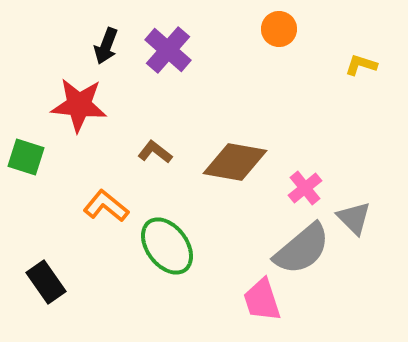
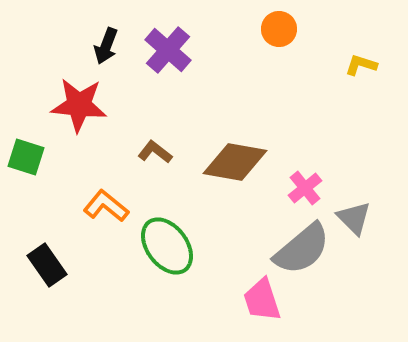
black rectangle: moved 1 px right, 17 px up
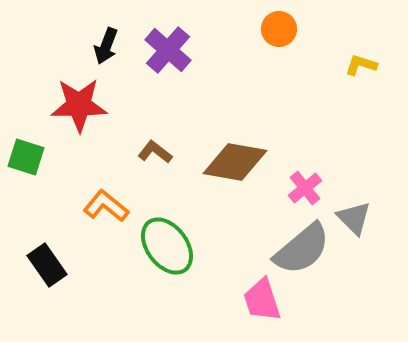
red star: rotated 6 degrees counterclockwise
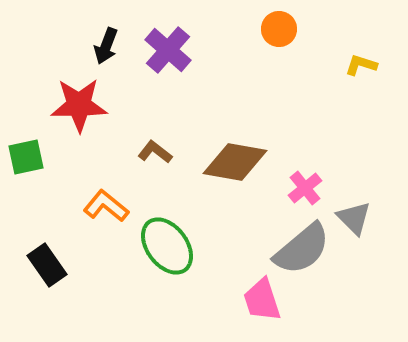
green square: rotated 30 degrees counterclockwise
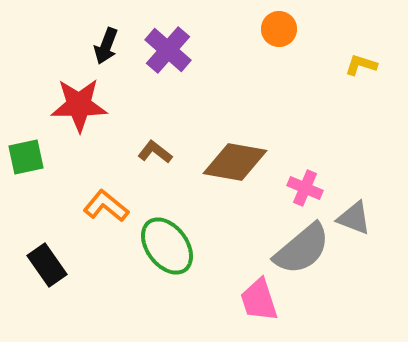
pink cross: rotated 28 degrees counterclockwise
gray triangle: rotated 24 degrees counterclockwise
pink trapezoid: moved 3 px left
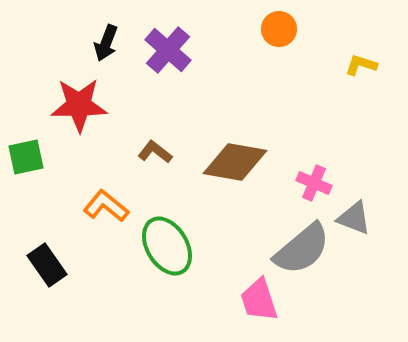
black arrow: moved 3 px up
pink cross: moved 9 px right, 5 px up
green ellipse: rotated 6 degrees clockwise
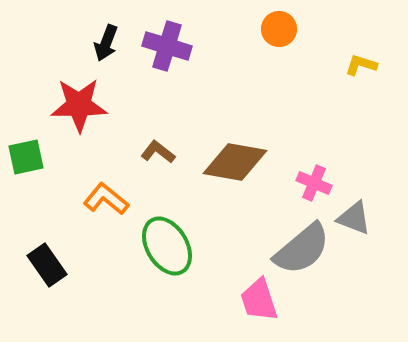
purple cross: moved 1 px left, 4 px up; rotated 24 degrees counterclockwise
brown L-shape: moved 3 px right
orange L-shape: moved 7 px up
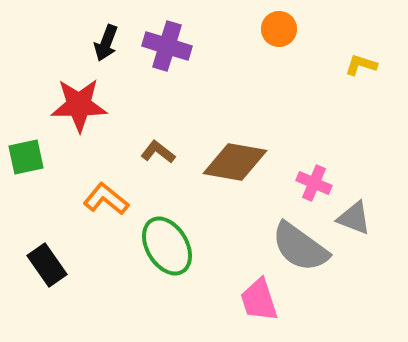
gray semicircle: moved 2 px left, 2 px up; rotated 76 degrees clockwise
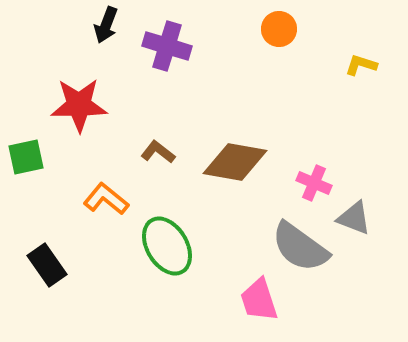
black arrow: moved 18 px up
